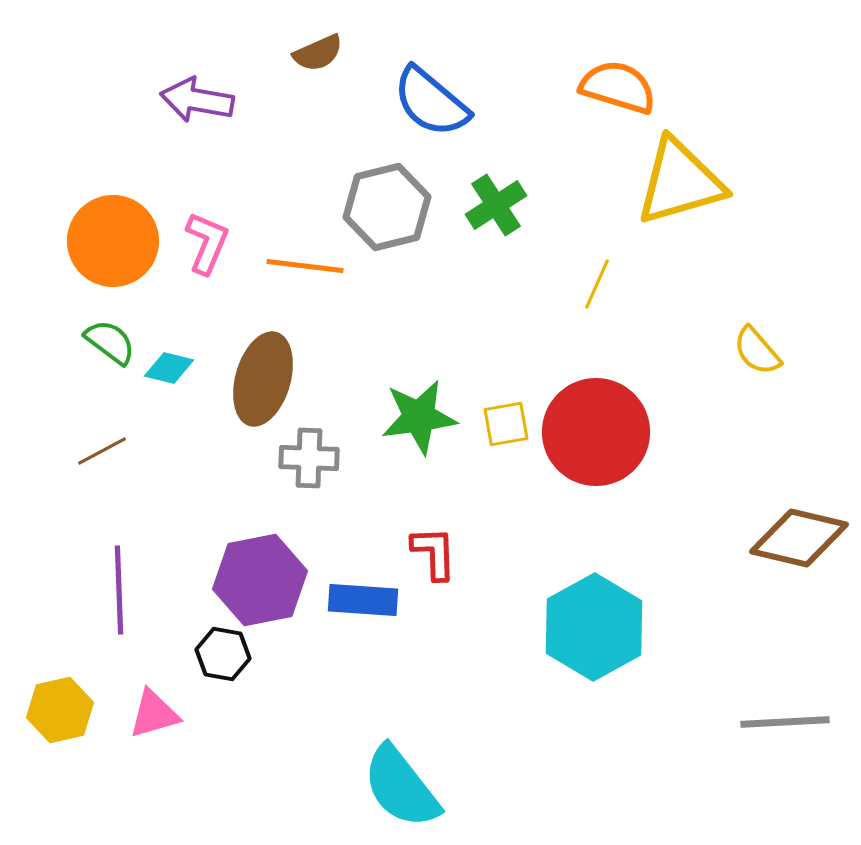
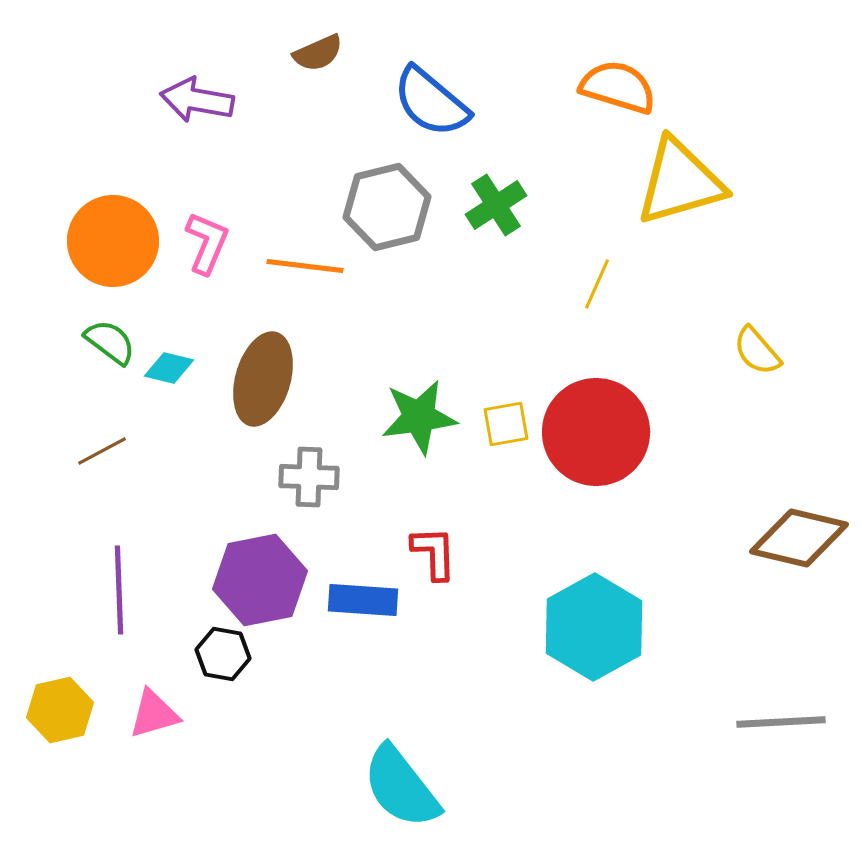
gray cross: moved 19 px down
gray line: moved 4 px left
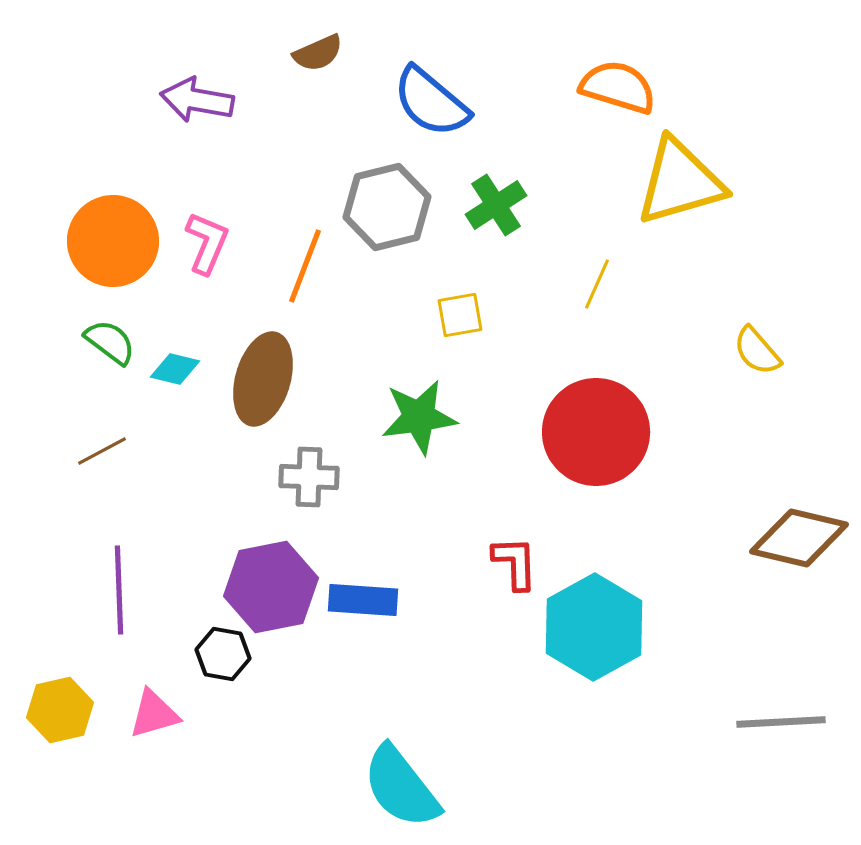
orange line: rotated 76 degrees counterclockwise
cyan diamond: moved 6 px right, 1 px down
yellow square: moved 46 px left, 109 px up
red L-shape: moved 81 px right, 10 px down
purple hexagon: moved 11 px right, 7 px down
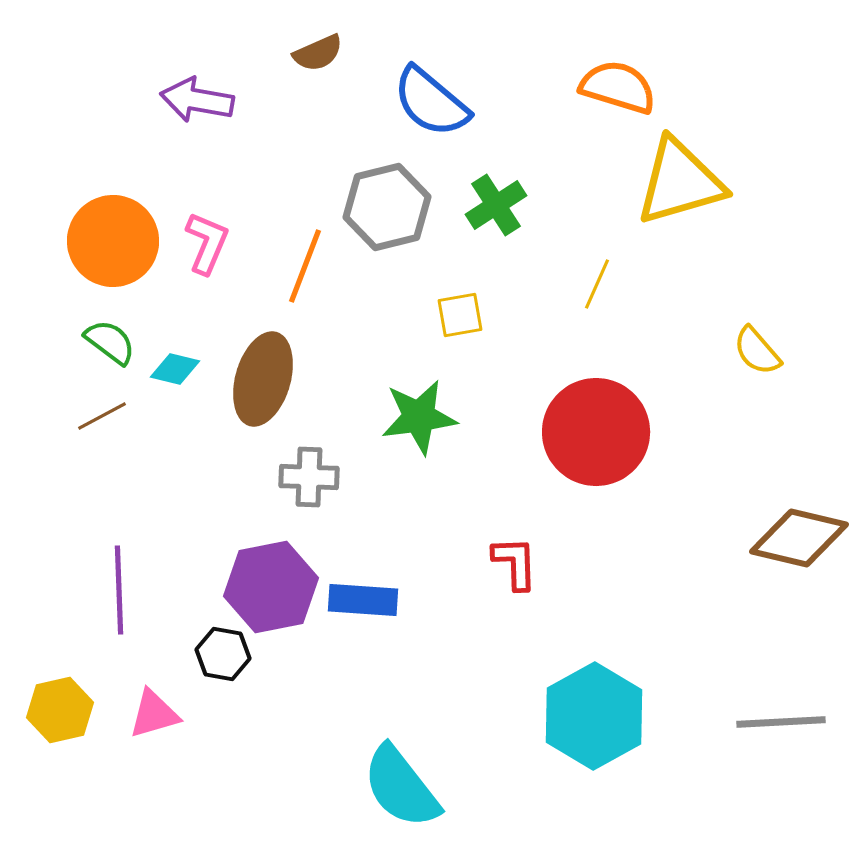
brown line: moved 35 px up
cyan hexagon: moved 89 px down
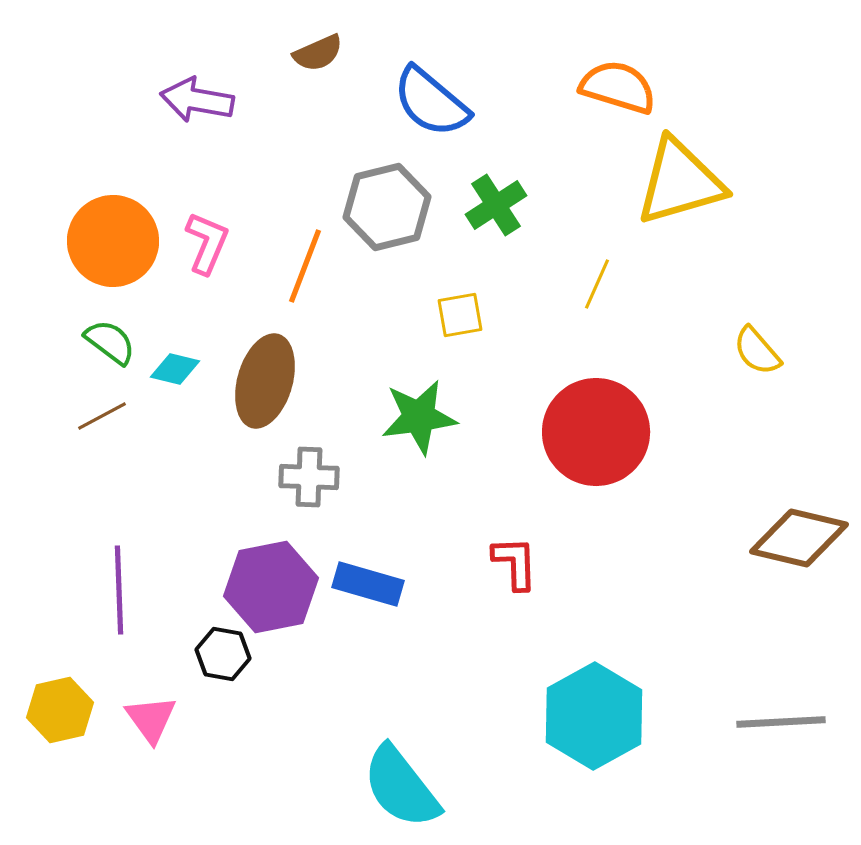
brown ellipse: moved 2 px right, 2 px down
blue rectangle: moved 5 px right, 16 px up; rotated 12 degrees clockwise
pink triangle: moved 3 px left, 5 px down; rotated 50 degrees counterclockwise
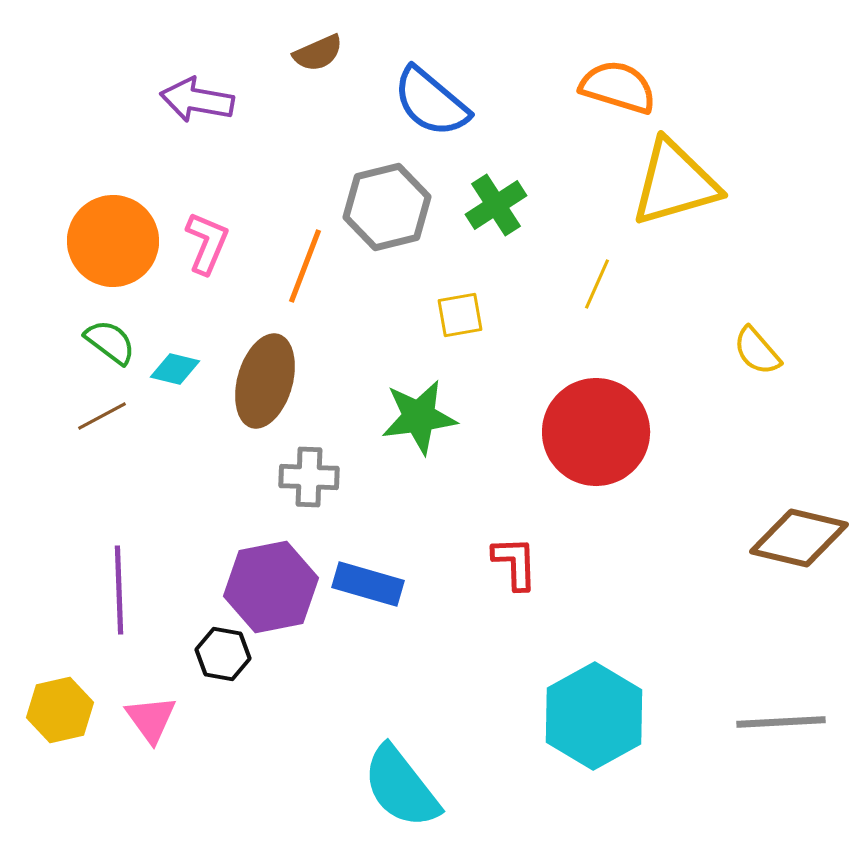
yellow triangle: moved 5 px left, 1 px down
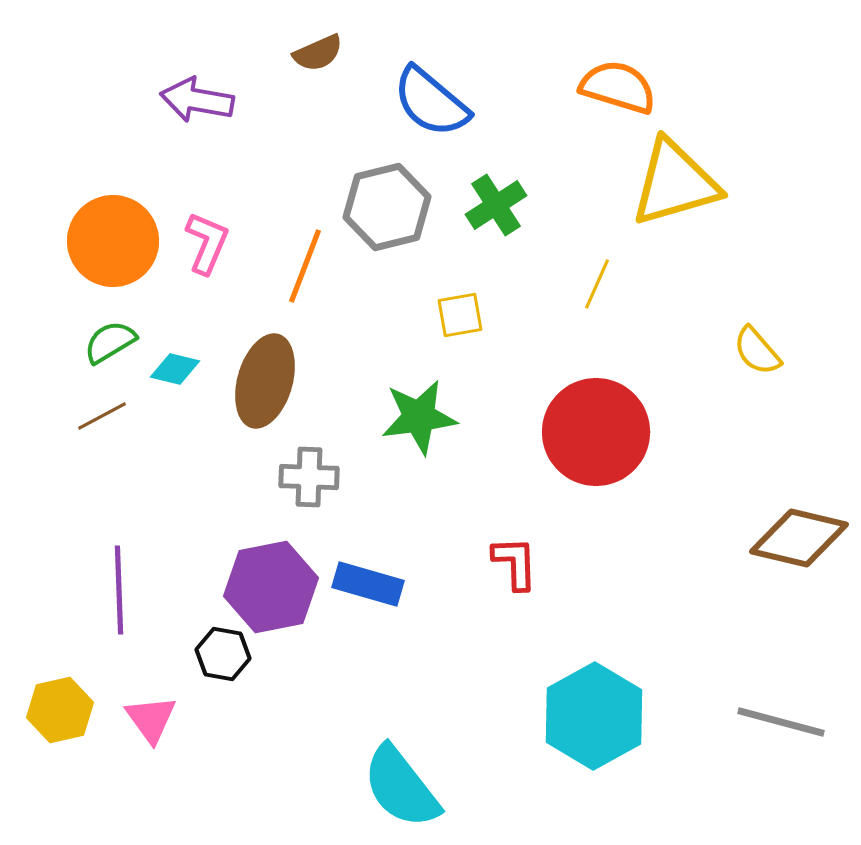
green semicircle: rotated 68 degrees counterclockwise
gray line: rotated 18 degrees clockwise
